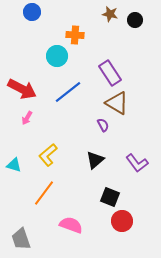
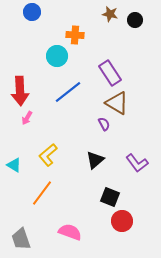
red arrow: moved 2 px left, 2 px down; rotated 60 degrees clockwise
purple semicircle: moved 1 px right, 1 px up
cyan triangle: rotated 14 degrees clockwise
orange line: moved 2 px left
pink semicircle: moved 1 px left, 7 px down
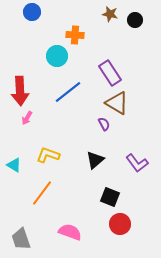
yellow L-shape: rotated 60 degrees clockwise
red circle: moved 2 px left, 3 px down
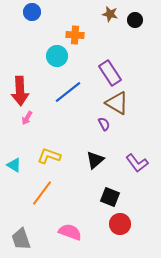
yellow L-shape: moved 1 px right, 1 px down
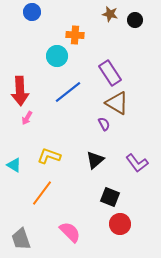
pink semicircle: rotated 25 degrees clockwise
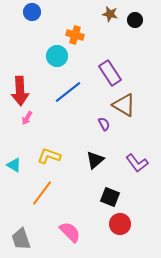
orange cross: rotated 12 degrees clockwise
brown triangle: moved 7 px right, 2 px down
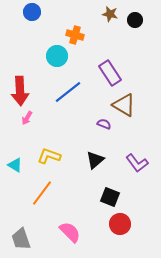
purple semicircle: rotated 40 degrees counterclockwise
cyan triangle: moved 1 px right
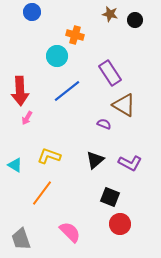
blue line: moved 1 px left, 1 px up
purple L-shape: moved 7 px left; rotated 25 degrees counterclockwise
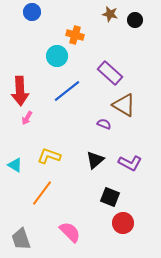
purple rectangle: rotated 15 degrees counterclockwise
red circle: moved 3 px right, 1 px up
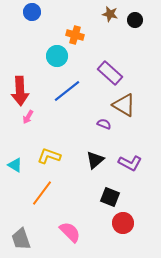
pink arrow: moved 1 px right, 1 px up
